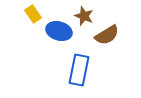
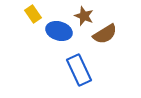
brown semicircle: moved 2 px left, 1 px up
blue rectangle: rotated 36 degrees counterclockwise
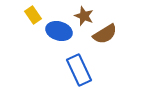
yellow rectangle: moved 1 px down
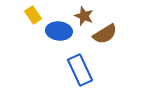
blue ellipse: rotated 10 degrees counterclockwise
blue rectangle: moved 1 px right
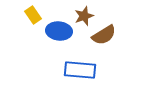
brown star: rotated 30 degrees clockwise
brown semicircle: moved 1 px left, 1 px down
blue rectangle: rotated 60 degrees counterclockwise
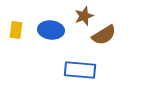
yellow rectangle: moved 17 px left, 15 px down; rotated 42 degrees clockwise
blue ellipse: moved 8 px left, 1 px up
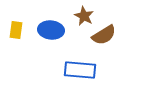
brown star: rotated 24 degrees counterclockwise
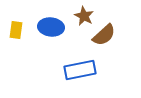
blue ellipse: moved 3 px up
brown semicircle: rotated 10 degrees counterclockwise
blue rectangle: rotated 16 degrees counterclockwise
